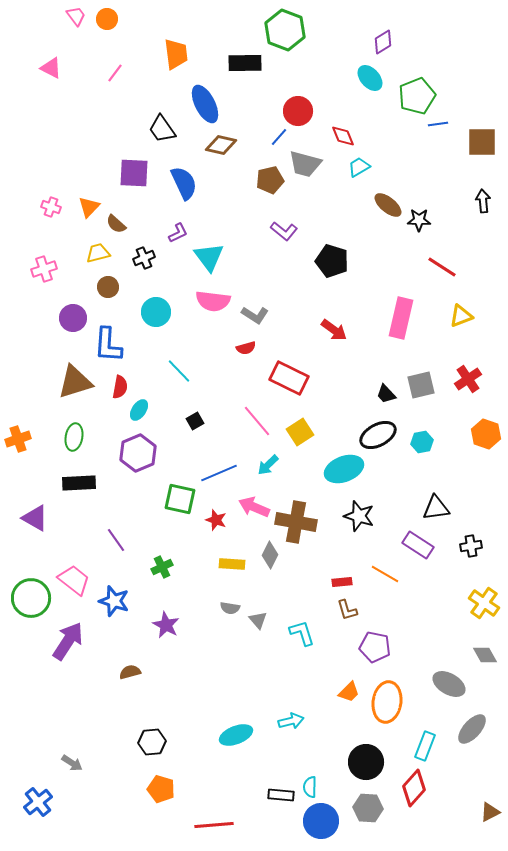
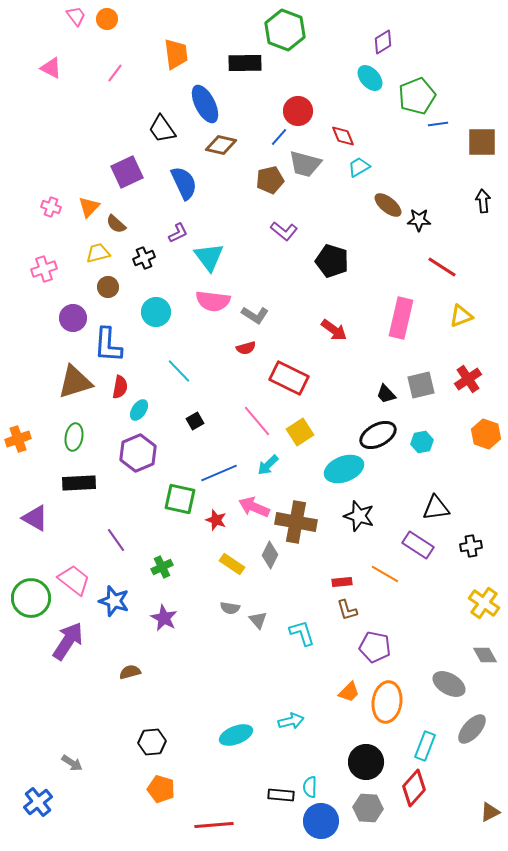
purple square at (134, 173): moved 7 px left, 1 px up; rotated 28 degrees counterclockwise
yellow rectangle at (232, 564): rotated 30 degrees clockwise
purple star at (166, 625): moved 2 px left, 7 px up
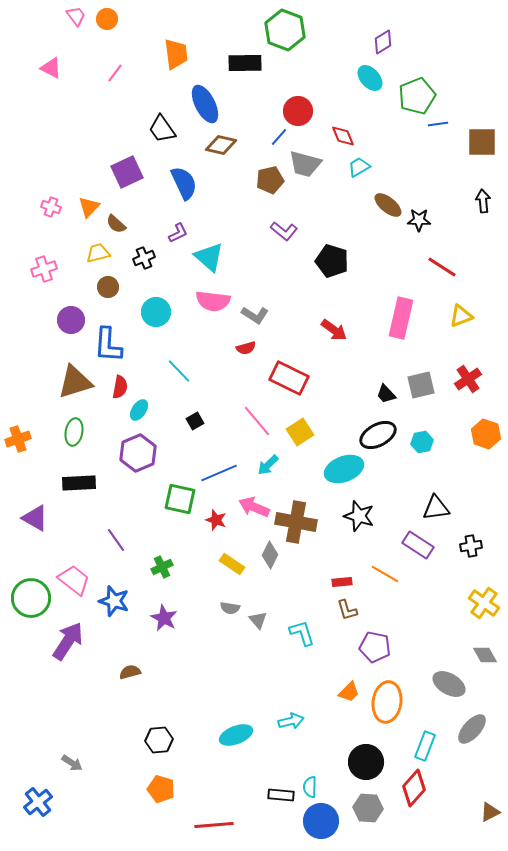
cyan triangle at (209, 257): rotated 12 degrees counterclockwise
purple circle at (73, 318): moved 2 px left, 2 px down
green ellipse at (74, 437): moved 5 px up
black hexagon at (152, 742): moved 7 px right, 2 px up
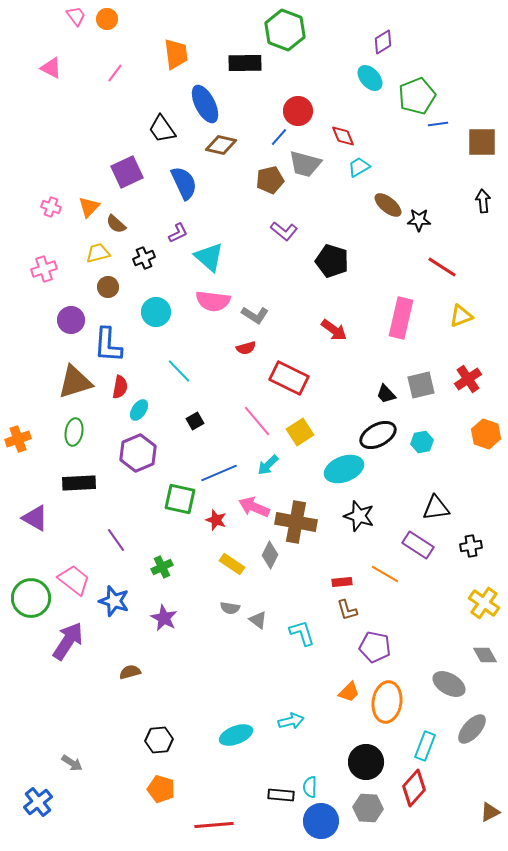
gray triangle at (258, 620): rotated 12 degrees counterclockwise
